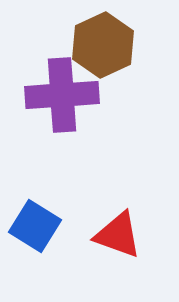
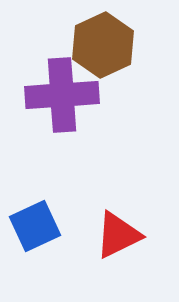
blue square: rotated 33 degrees clockwise
red triangle: rotated 46 degrees counterclockwise
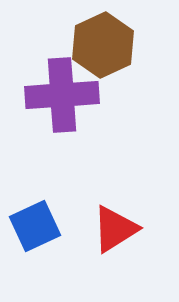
red triangle: moved 3 px left, 6 px up; rotated 6 degrees counterclockwise
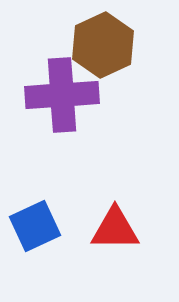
red triangle: rotated 32 degrees clockwise
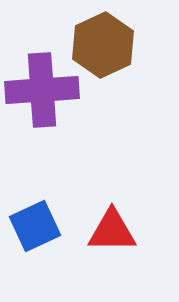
purple cross: moved 20 px left, 5 px up
red triangle: moved 3 px left, 2 px down
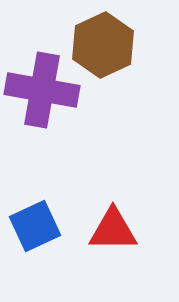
purple cross: rotated 14 degrees clockwise
red triangle: moved 1 px right, 1 px up
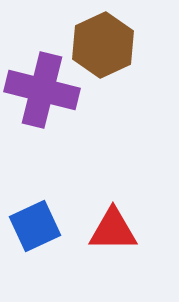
purple cross: rotated 4 degrees clockwise
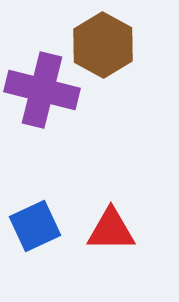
brown hexagon: rotated 6 degrees counterclockwise
red triangle: moved 2 px left
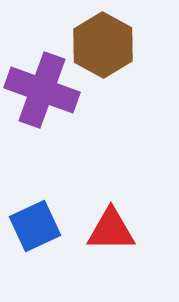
purple cross: rotated 6 degrees clockwise
